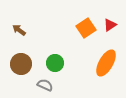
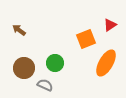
orange square: moved 11 px down; rotated 12 degrees clockwise
brown circle: moved 3 px right, 4 px down
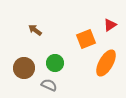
brown arrow: moved 16 px right
gray semicircle: moved 4 px right
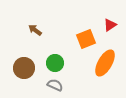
orange ellipse: moved 1 px left
gray semicircle: moved 6 px right
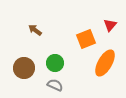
red triangle: rotated 16 degrees counterclockwise
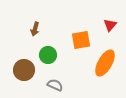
brown arrow: moved 1 px up; rotated 112 degrees counterclockwise
orange square: moved 5 px left, 1 px down; rotated 12 degrees clockwise
green circle: moved 7 px left, 8 px up
brown circle: moved 2 px down
